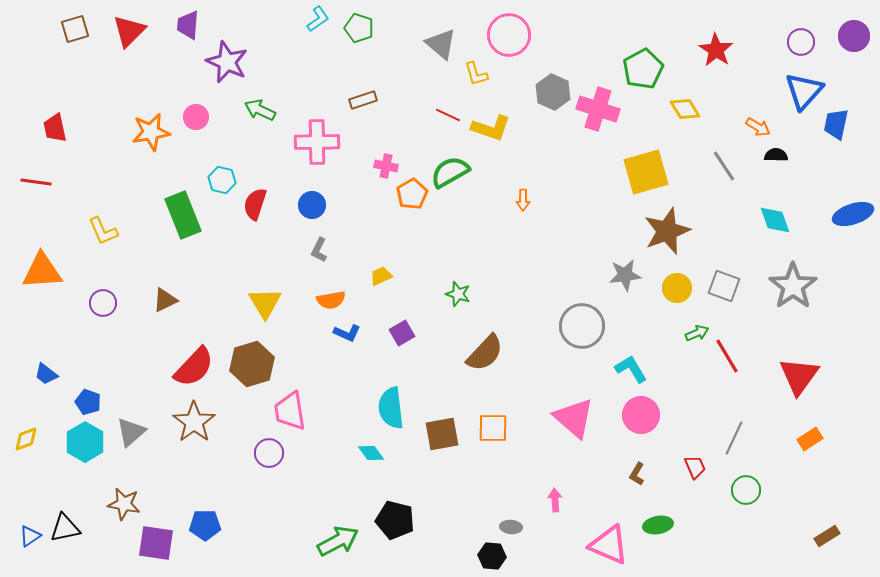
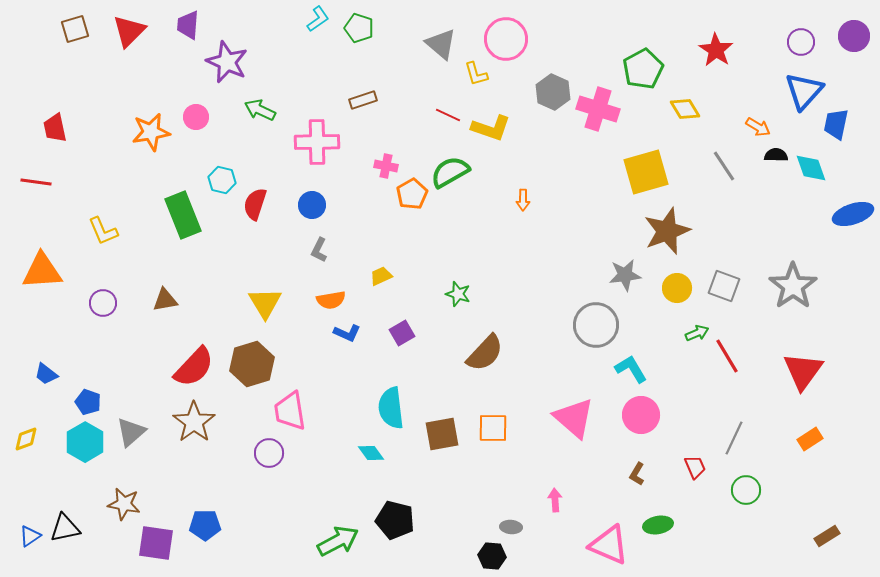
pink circle at (509, 35): moved 3 px left, 4 px down
cyan diamond at (775, 220): moved 36 px right, 52 px up
brown triangle at (165, 300): rotated 16 degrees clockwise
gray circle at (582, 326): moved 14 px right, 1 px up
red triangle at (799, 376): moved 4 px right, 5 px up
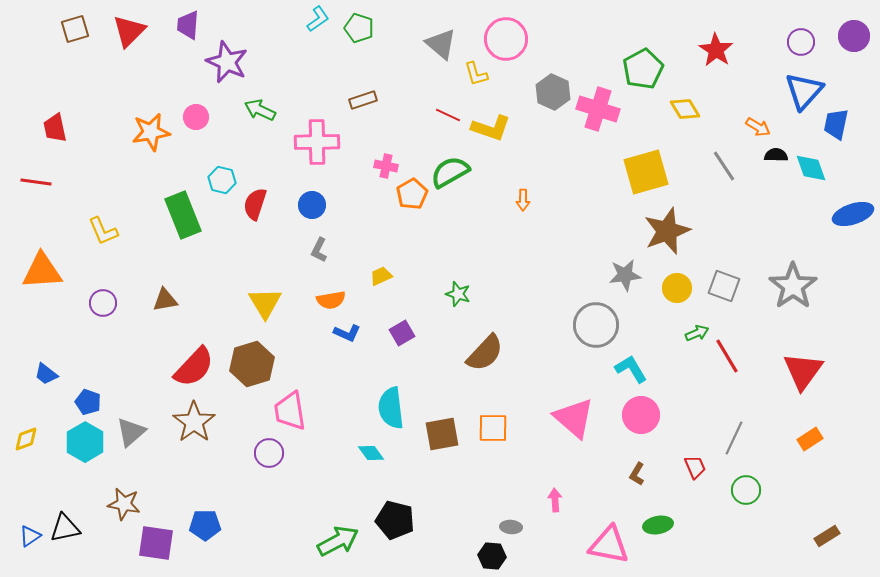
pink triangle at (609, 545): rotated 12 degrees counterclockwise
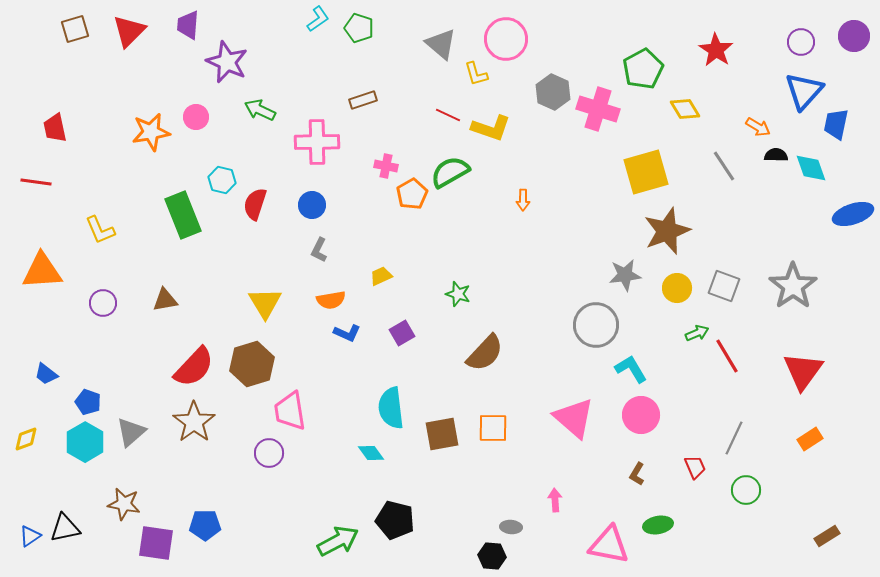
yellow L-shape at (103, 231): moved 3 px left, 1 px up
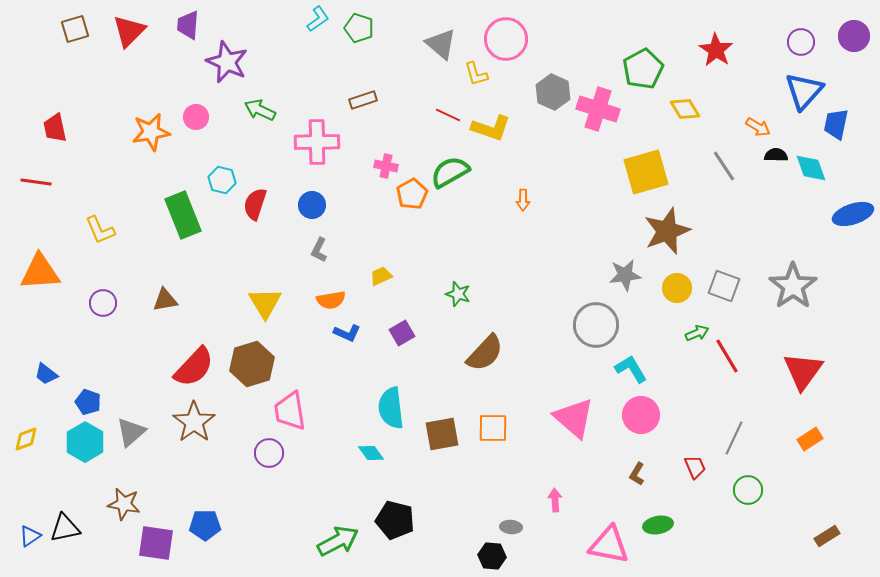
orange triangle at (42, 271): moved 2 px left, 1 px down
green circle at (746, 490): moved 2 px right
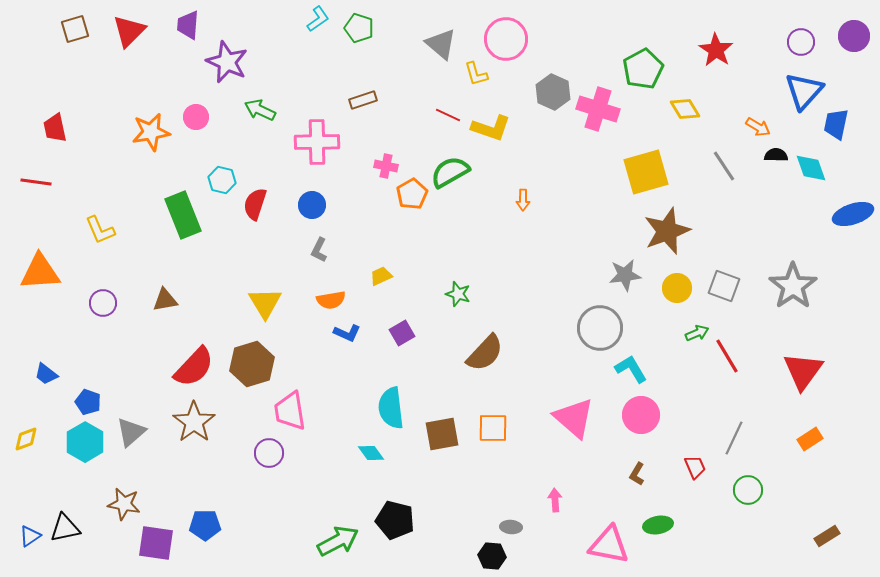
gray circle at (596, 325): moved 4 px right, 3 px down
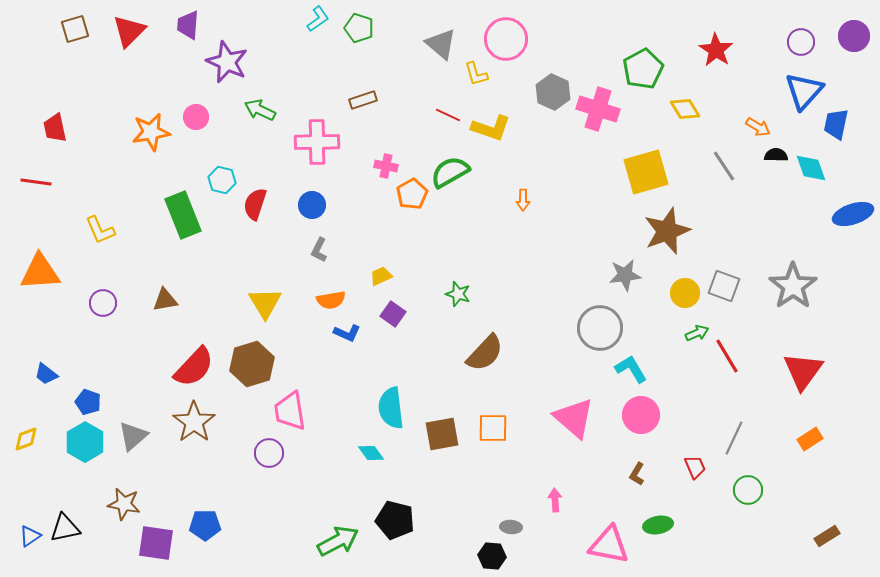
yellow circle at (677, 288): moved 8 px right, 5 px down
purple square at (402, 333): moved 9 px left, 19 px up; rotated 25 degrees counterclockwise
gray triangle at (131, 432): moved 2 px right, 4 px down
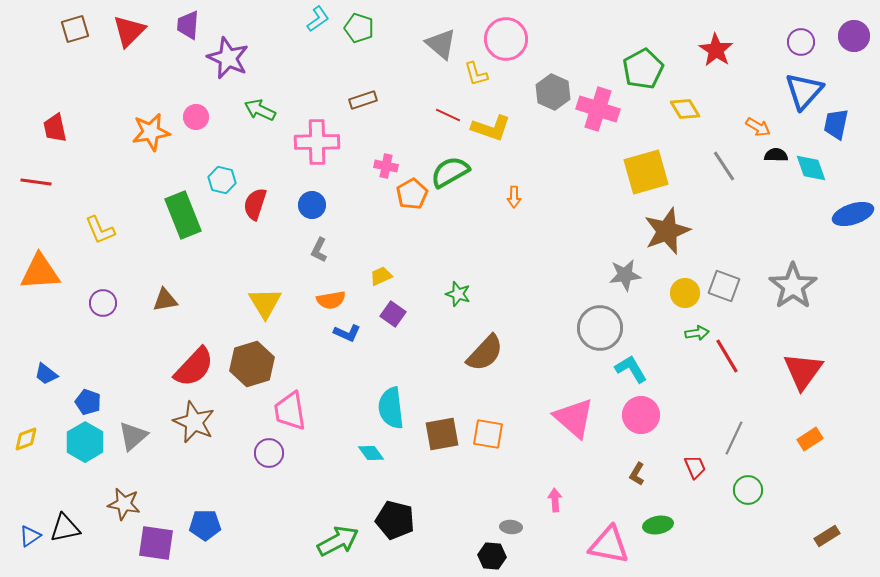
purple star at (227, 62): moved 1 px right, 4 px up
orange arrow at (523, 200): moved 9 px left, 3 px up
green arrow at (697, 333): rotated 15 degrees clockwise
brown star at (194, 422): rotated 12 degrees counterclockwise
orange square at (493, 428): moved 5 px left, 6 px down; rotated 8 degrees clockwise
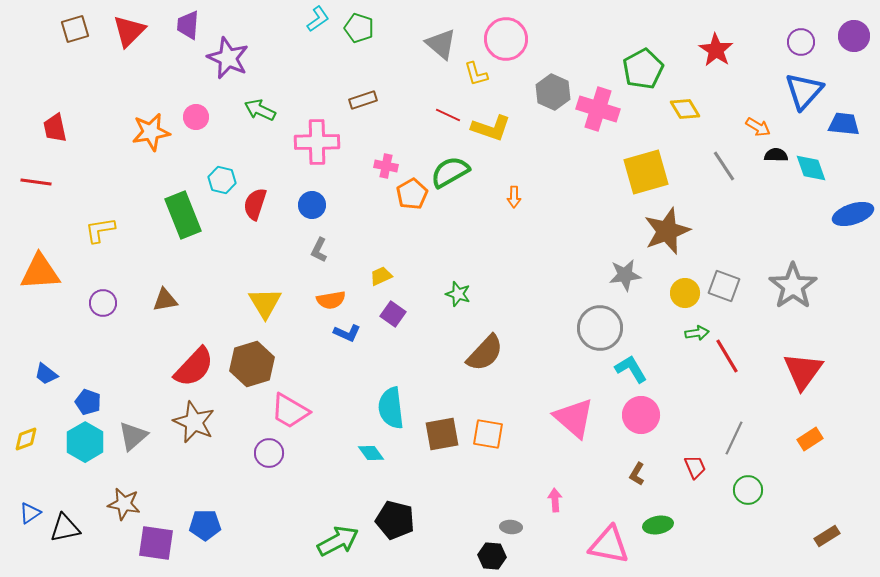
blue trapezoid at (836, 124): moved 8 px right; rotated 84 degrees clockwise
yellow L-shape at (100, 230): rotated 104 degrees clockwise
pink trapezoid at (290, 411): rotated 51 degrees counterclockwise
blue triangle at (30, 536): moved 23 px up
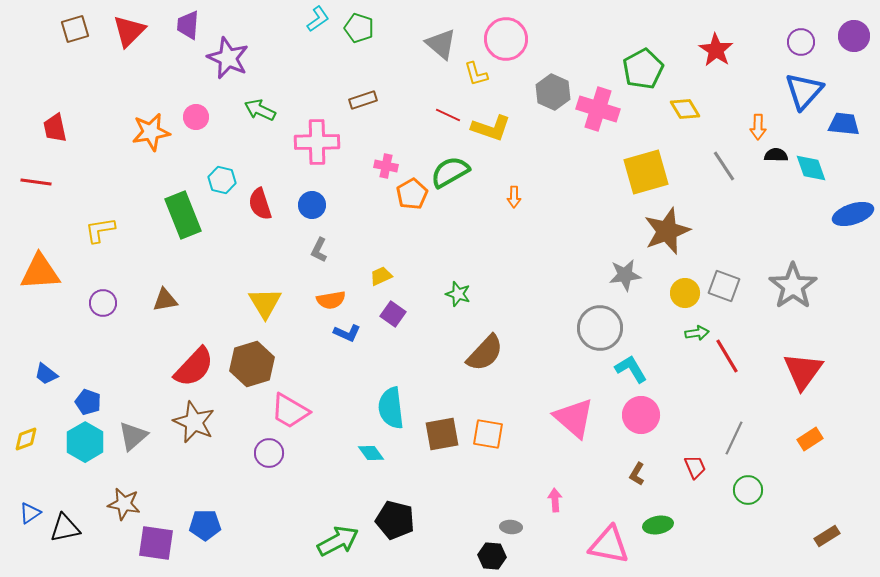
orange arrow at (758, 127): rotated 60 degrees clockwise
red semicircle at (255, 204): moved 5 px right; rotated 36 degrees counterclockwise
